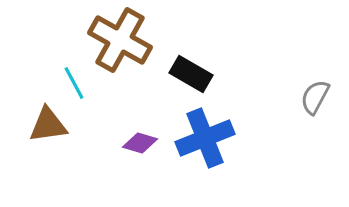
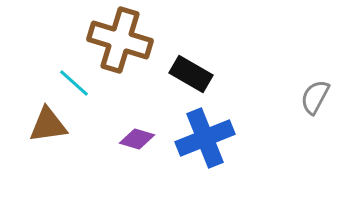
brown cross: rotated 12 degrees counterclockwise
cyan line: rotated 20 degrees counterclockwise
purple diamond: moved 3 px left, 4 px up
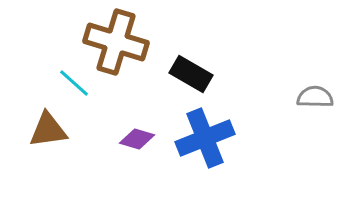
brown cross: moved 4 px left, 2 px down
gray semicircle: rotated 63 degrees clockwise
brown triangle: moved 5 px down
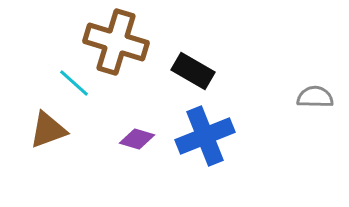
black rectangle: moved 2 px right, 3 px up
brown triangle: rotated 12 degrees counterclockwise
blue cross: moved 2 px up
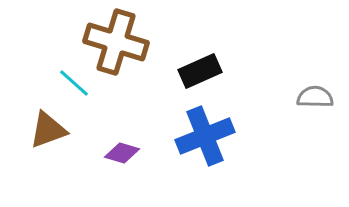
black rectangle: moved 7 px right; rotated 54 degrees counterclockwise
purple diamond: moved 15 px left, 14 px down
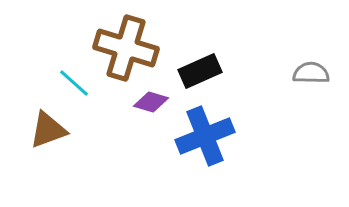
brown cross: moved 10 px right, 6 px down
gray semicircle: moved 4 px left, 24 px up
purple diamond: moved 29 px right, 51 px up
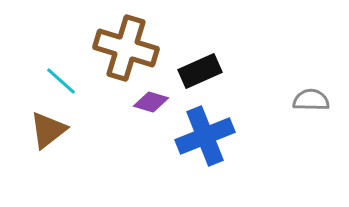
gray semicircle: moved 27 px down
cyan line: moved 13 px left, 2 px up
brown triangle: rotated 18 degrees counterclockwise
